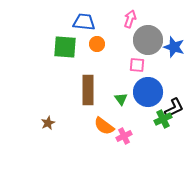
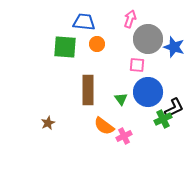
gray circle: moved 1 px up
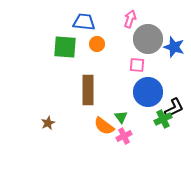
green triangle: moved 18 px down
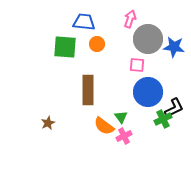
blue star: rotated 10 degrees counterclockwise
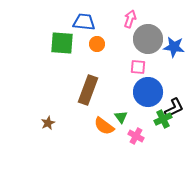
green square: moved 3 px left, 4 px up
pink square: moved 1 px right, 2 px down
brown rectangle: rotated 20 degrees clockwise
pink cross: moved 12 px right; rotated 35 degrees counterclockwise
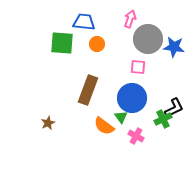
blue circle: moved 16 px left, 6 px down
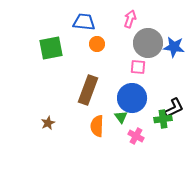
gray circle: moved 4 px down
green square: moved 11 px left, 5 px down; rotated 15 degrees counterclockwise
green cross: rotated 18 degrees clockwise
orange semicircle: moved 7 px left; rotated 55 degrees clockwise
